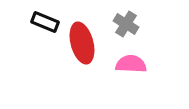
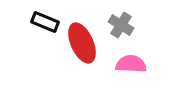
gray cross: moved 5 px left, 1 px down
red ellipse: rotated 9 degrees counterclockwise
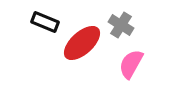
red ellipse: rotated 72 degrees clockwise
pink semicircle: rotated 64 degrees counterclockwise
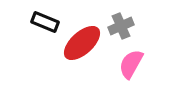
gray cross: moved 1 px down; rotated 35 degrees clockwise
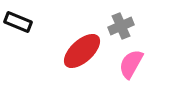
black rectangle: moved 27 px left
red ellipse: moved 8 px down
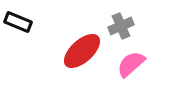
pink semicircle: rotated 20 degrees clockwise
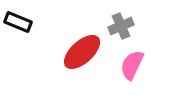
red ellipse: moved 1 px down
pink semicircle: moved 1 px right, 1 px down; rotated 24 degrees counterclockwise
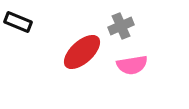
pink semicircle: rotated 124 degrees counterclockwise
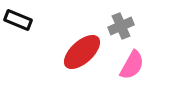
black rectangle: moved 2 px up
pink semicircle: rotated 52 degrees counterclockwise
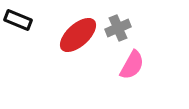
gray cross: moved 3 px left, 2 px down
red ellipse: moved 4 px left, 17 px up
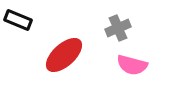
red ellipse: moved 14 px left, 20 px down
pink semicircle: rotated 76 degrees clockwise
